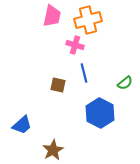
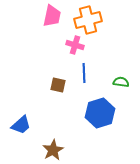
blue line: rotated 12 degrees clockwise
green semicircle: moved 4 px left, 1 px up; rotated 133 degrees counterclockwise
blue hexagon: rotated 16 degrees clockwise
blue trapezoid: moved 1 px left
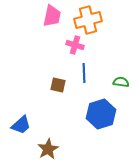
blue hexagon: moved 1 px right, 1 px down
brown star: moved 5 px left, 1 px up
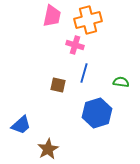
blue line: rotated 18 degrees clockwise
blue hexagon: moved 4 px left, 1 px up
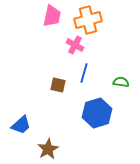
pink cross: rotated 12 degrees clockwise
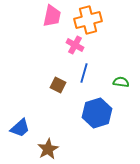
brown square: rotated 14 degrees clockwise
blue trapezoid: moved 1 px left, 3 px down
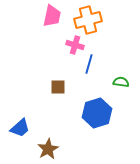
pink cross: rotated 12 degrees counterclockwise
blue line: moved 5 px right, 9 px up
brown square: moved 2 px down; rotated 28 degrees counterclockwise
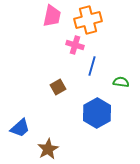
blue line: moved 3 px right, 2 px down
brown square: rotated 28 degrees counterclockwise
blue hexagon: rotated 12 degrees counterclockwise
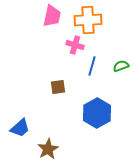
orange cross: rotated 12 degrees clockwise
green semicircle: moved 16 px up; rotated 28 degrees counterclockwise
brown square: rotated 21 degrees clockwise
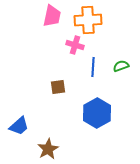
blue line: moved 1 px right, 1 px down; rotated 12 degrees counterclockwise
blue trapezoid: moved 1 px left, 2 px up
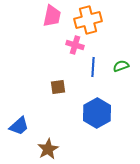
orange cross: rotated 12 degrees counterclockwise
